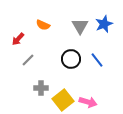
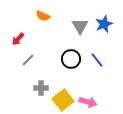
orange semicircle: moved 9 px up
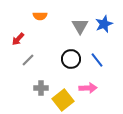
orange semicircle: moved 3 px left; rotated 24 degrees counterclockwise
pink arrow: moved 14 px up; rotated 18 degrees counterclockwise
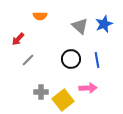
gray triangle: rotated 18 degrees counterclockwise
blue line: rotated 28 degrees clockwise
gray cross: moved 4 px down
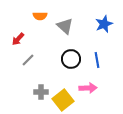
gray triangle: moved 15 px left
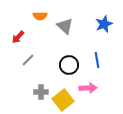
red arrow: moved 2 px up
black circle: moved 2 px left, 6 px down
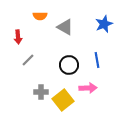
gray triangle: moved 1 px down; rotated 12 degrees counterclockwise
red arrow: rotated 48 degrees counterclockwise
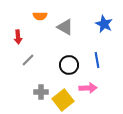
blue star: rotated 24 degrees counterclockwise
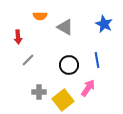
pink arrow: rotated 54 degrees counterclockwise
gray cross: moved 2 px left
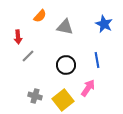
orange semicircle: rotated 48 degrees counterclockwise
gray triangle: rotated 18 degrees counterclockwise
gray line: moved 4 px up
black circle: moved 3 px left
gray cross: moved 4 px left, 4 px down; rotated 16 degrees clockwise
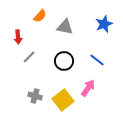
blue star: rotated 24 degrees clockwise
gray line: moved 1 px right, 1 px down
blue line: rotated 42 degrees counterclockwise
black circle: moved 2 px left, 4 px up
